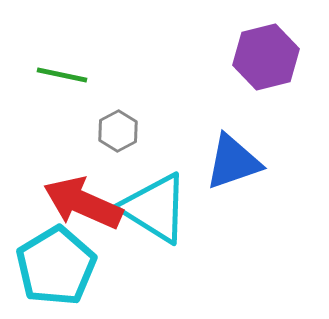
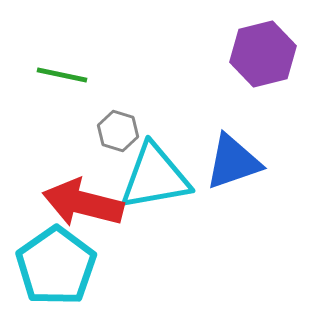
purple hexagon: moved 3 px left, 3 px up
gray hexagon: rotated 15 degrees counterclockwise
red arrow: rotated 10 degrees counterclockwise
cyan triangle: moved 31 px up; rotated 42 degrees counterclockwise
cyan pentagon: rotated 4 degrees counterclockwise
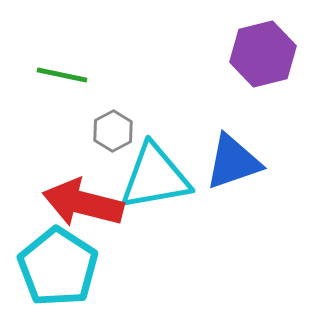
gray hexagon: moved 5 px left; rotated 15 degrees clockwise
cyan pentagon: moved 2 px right, 1 px down; rotated 4 degrees counterclockwise
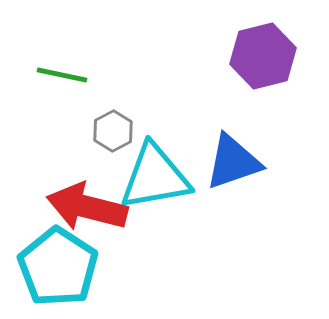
purple hexagon: moved 2 px down
red arrow: moved 4 px right, 4 px down
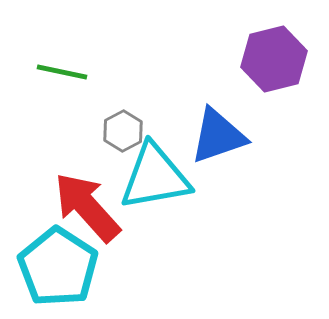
purple hexagon: moved 11 px right, 3 px down
green line: moved 3 px up
gray hexagon: moved 10 px right
blue triangle: moved 15 px left, 26 px up
red arrow: rotated 34 degrees clockwise
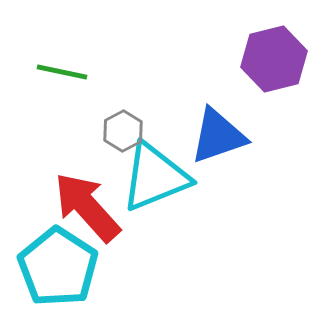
cyan triangle: rotated 12 degrees counterclockwise
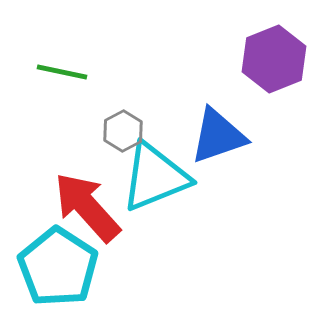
purple hexagon: rotated 8 degrees counterclockwise
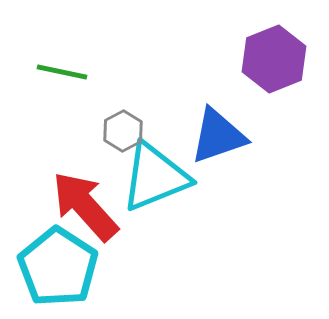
red arrow: moved 2 px left, 1 px up
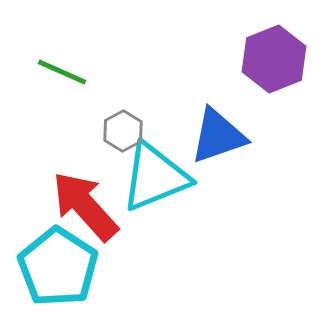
green line: rotated 12 degrees clockwise
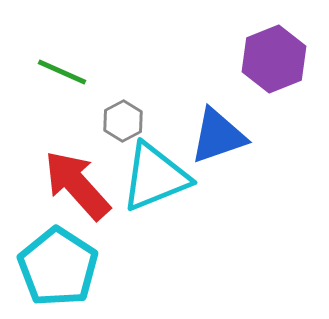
gray hexagon: moved 10 px up
red arrow: moved 8 px left, 21 px up
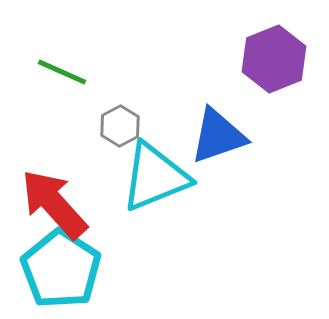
gray hexagon: moved 3 px left, 5 px down
red arrow: moved 23 px left, 19 px down
cyan pentagon: moved 3 px right, 2 px down
